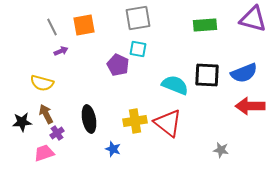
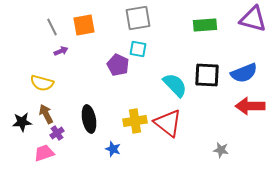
cyan semicircle: rotated 24 degrees clockwise
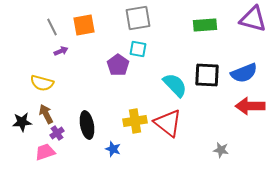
purple pentagon: rotated 10 degrees clockwise
black ellipse: moved 2 px left, 6 px down
pink trapezoid: moved 1 px right, 1 px up
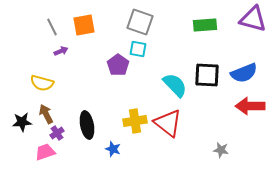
gray square: moved 2 px right, 4 px down; rotated 28 degrees clockwise
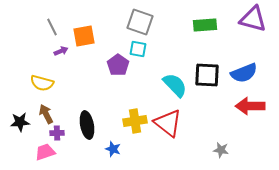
orange square: moved 11 px down
black star: moved 2 px left
purple cross: rotated 32 degrees clockwise
